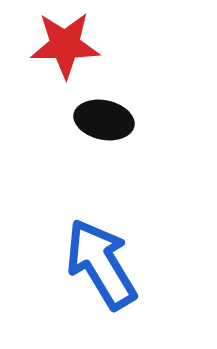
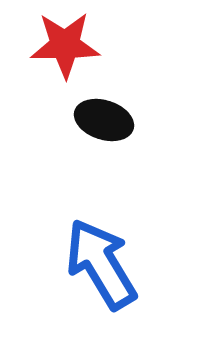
black ellipse: rotated 6 degrees clockwise
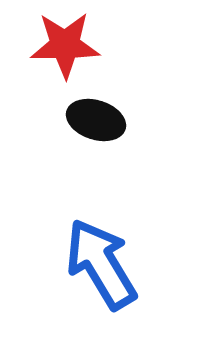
black ellipse: moved 8 px left
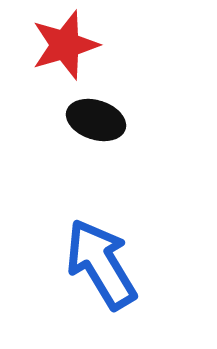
red star: rotated 16 degrees counterclockwise
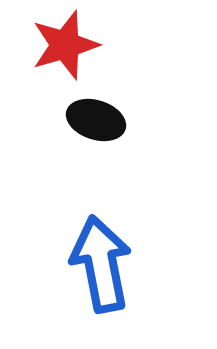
blue arrow: rotated 20 degrees clockwise
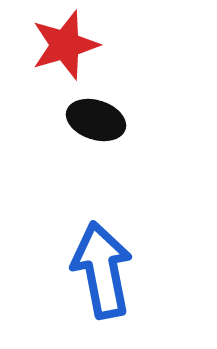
blue arrow: moved 1 px right, 6 px down
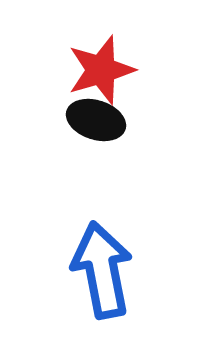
red star: moved 36 px right, 25 px down
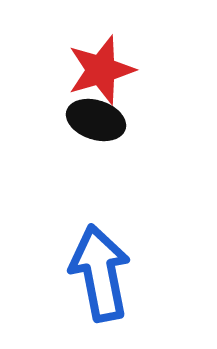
blue arrow: moved 2 px left, 3 px down
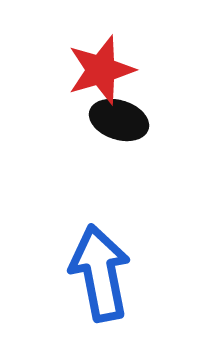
black ellipse: moved 23 px right
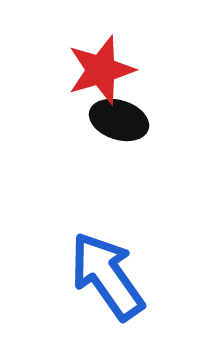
blue arrow: moved 7 px right, 3 px down; rotated 24 degrees counterclockwise
